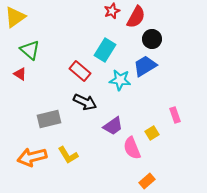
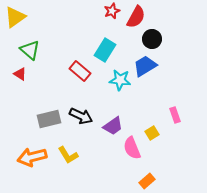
black arrow: moved 4 px left, 14 px down
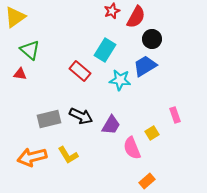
red triangle: rotated 24 degrees counterclockwise
purple trapezoid: moved 2 px left, 1 px up; rotated 25 degrees counterclockwise
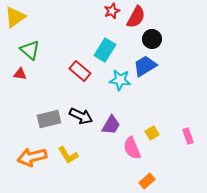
pink rectangle: moved 13 px right, 21 px down
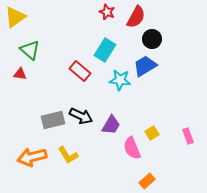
red star: moved 5 px left, 1 px down; rotated 28 degrees counterclockwise
gray rectangle: moved 4 px right, 1 px down
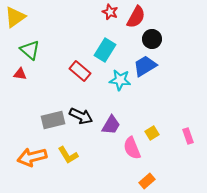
red star: moved 3 px right
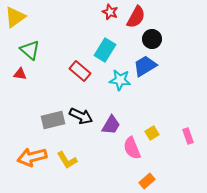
yellow L-shape: moved 1 px left, 5 px down
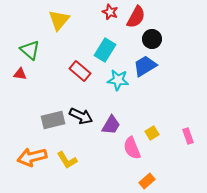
yellow triangle: moved 44 px right, 3 px down; rotated 15 degrees counterclockwise
cyan star: moved 2 px left
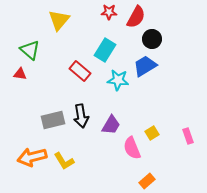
red star: moved 1 px left; rotated 21 degrees counterclockwise
black arrow: rotated 55 degrees clockwise
yellow L-shape: moved 3 px left, 1 px down
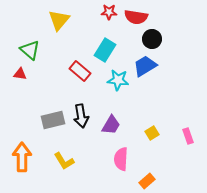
red semicircle: rotated 70 degrees clockwise
pink semicircle: moved 11 px left, 11 px down; rotated 25 degrees clockwise
orange arrow: moved 10 px left; rotated 104 degrees clockwise
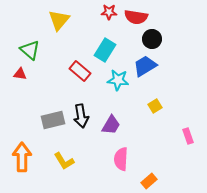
yellow square: moved 3 px right, 27 px up
orange rectangle: moved 2 px right
